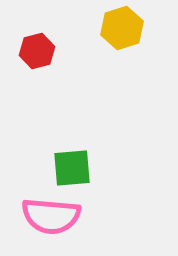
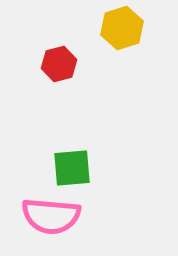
red hexagon: moved 22 px right, 13 px down
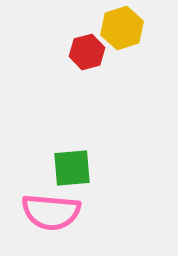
red hexagon: moved 28 px right, 12 px up
pink semicircle: moved 4 px up
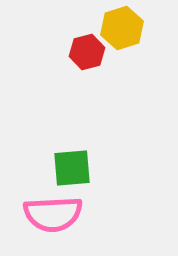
pink semicircle: moved 2 px right, 2 px down; rotated 8 degrees counterclockwise
